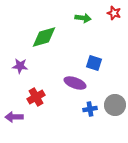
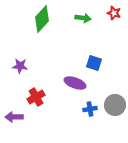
green diamond: moved 2 px left, 18 px up; rotated 32 degrees counterclockwise
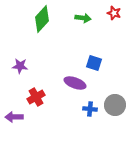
blue cross: rotated 16 degrees clockwise
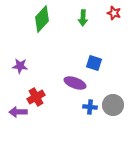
green arrow: rotated 84 degrees clockwise
gray circle: moved 2 px left
blue cross: moved 2 px up
purple arrow: moved 4 px right, 5 px up
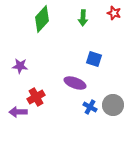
blue square: moved 4 px up
blue cross: rotated 24 degrees clockwise
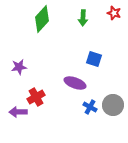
purple star: moved 1 px left, 1 px down; rotated 14 degrees counterclockwise
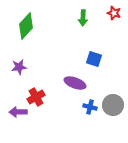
green diamond: moved 16 px left, 7 px down
blue cross: rotated 16 degrees counterclockwise
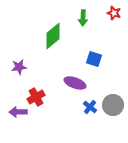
green diamond: moved 27 px right, 10 px down; rotated 8 degrees clockwise
blue cross: rotated 24 degrees clockwise
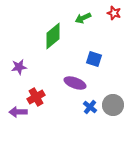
green arrow: rotated 63 degrees clockwise
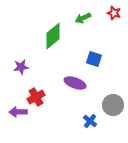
purple star: moved 2 px right
blue cross: moved 14 px down
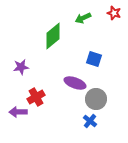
gray circle: moved 17 px left, 6 px up
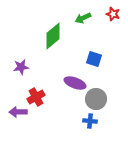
red star: moved 1 px left, 1 px down
blue cross: rotated 32 degrees counterclockwise
